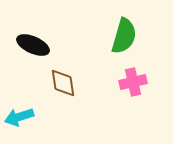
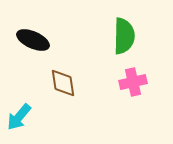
green semicircle: rotated 15 degrees counterclockwise
black ellipse: moved 5 px up
cyan arrow: rotated 32 degrees counterclockwise
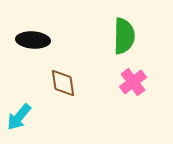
black ellipse: rotated 20 degrees counterclockwise
pink cross: rotated 24 degrees counterclockwise
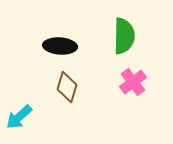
black ellipse: moved 27 px right, 6 px down
brown diamond: moved 4 px right, 4 px down; rotated 24 degrees clockwise
cyan arrow: rotated 8 degrees clockwise
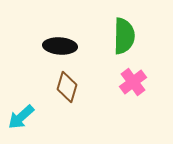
cyan arrow: moved 2 px right
